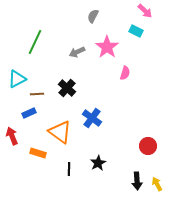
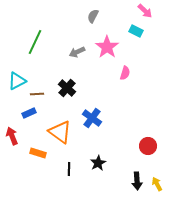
cyan triangle: moved 2 px down
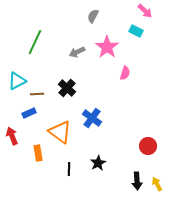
orange rectangle: rotated 63 degrees clockwise
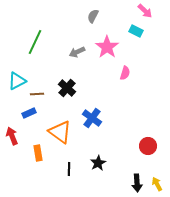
black arrow: moved 2 px down
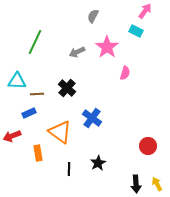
pink arrow: rotated 98 degrees counterclockwise
cyan triangle: rotated 30 degrees clockwise
red arrow: rotated 90 degrees counterclockwise
black arrow: moved 1 px left, 1 px down
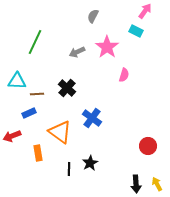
pink semicircle: moved 1 px left, 2 px down
black star: moved 8 px left
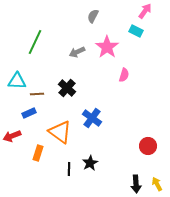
orange rectangle: rotated 28 degrees clockwise
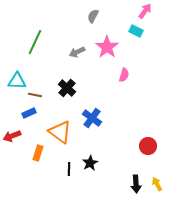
brown line: moved 2 px left, 1 px down; rotated 16 degrees clockwise
